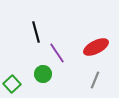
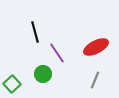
black line: moved 1 px left
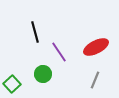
purple line: moved 2 px right, 1 px up
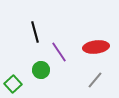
red ellipse: rotated 20 degrees clockwise
green circle: moved 2 px left, 4 px up
gray line: rotated 18 degrees clockwise
green square: moved 1 px right
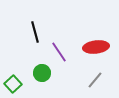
green circle: moved 1 px right, 3 px down
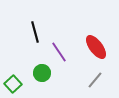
red ellipse: rotated 60 degrees clockwise
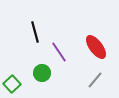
green square: moved 1 px left
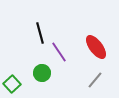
black line: moved 5 px right, 1 px down
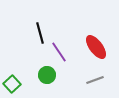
green circle: moved 5 px right, 2 px down
gray line: rotated 30 degrees clockwise
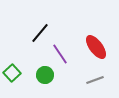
black line: rotated 55 degrees clockwise
purple line: moved 1 px right, 2 px down
green circle: moved 2 px left
green square: moved 11 px up
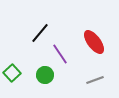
red ellipse: moved 2 px left, 5 px up
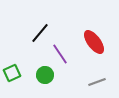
green square: rotated 18 degrees clockwise
gray line: moved 2 px right, 2 px down
